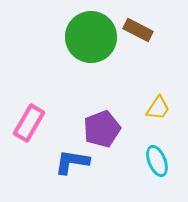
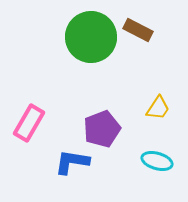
cyan ellipse: rotated 52 degrees counterclockwise
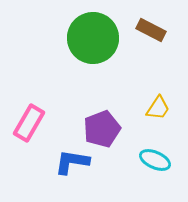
brown rectangle: moved 13 px right
green circle: moved 2 px right, 1 px down
cyan ellipse: moved 2 px left, 1 px up; rotated 8 degrees clockwise
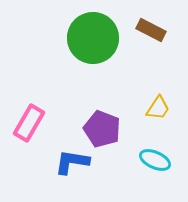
purple pentagon: rotated 30 degrees counterclockwise
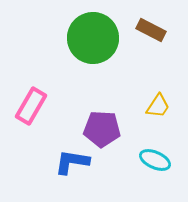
yellow trapezoid: moved 2 px up
pink rectangle: moved 2 px right, 17 px up
purple pentagon: rotated 18 degrees counterclockwise
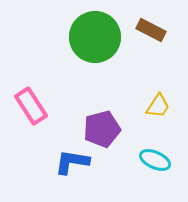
green circle: moved 2 px right, 1 px up
pink rectangle: rotated 63 degrees counterclockwise
purple pentagon: rotated 18 degrees counterclockwise
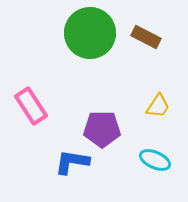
brown rectangle: moved 5 px left, 7 px down
green circle: moved 5 px left, 4 px up
purple pentagon: rotated 15 degrees clockwise
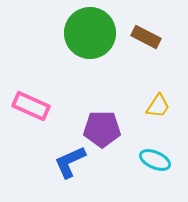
pink rectangle: rotated 33 degrees counterclockwise
blue L-shape: moved 2 px left; rotated 33 degrees counterclockwise
